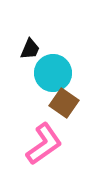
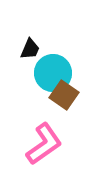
brown square: moved 8 px up
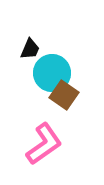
cyan circle: moved 1 px left
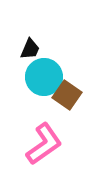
cyan circle: moved 8 px left, 4 px down
brown square: moved 3 px right
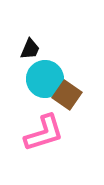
cyan circle: moved 1 px right, 2 px down
pink L-shape: moved 11 px up; rotated 18 degrees clockwise
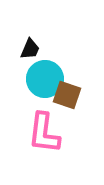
brown square: rotated 16 degrees counterclockwise
pink L-shape: rotated 114 degrees clockwise
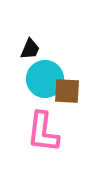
brown square: moved 4 px up; rotated 16 degrees counterclockwise
pink L-shape: moved 1 px left, 1 px up
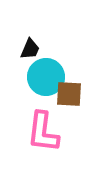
cyan circle: moved 1 px right, 2 px up
brown square: moved 2 px right, 3 px down
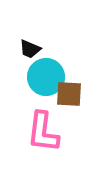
black trapezoid: rotated 90 degrees clockwise
